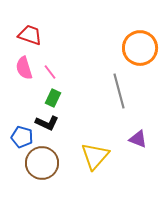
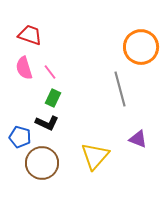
orange circle: moved 1 px right, 1 px up
gray line: moved 1 px right, 2 px up
blue pentagon: moved 2 px left
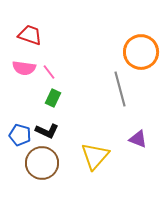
orange circle: moved 5 px down
pink semicircle: rotated 65 degrees counterclockwise
pink line: moved 1 px left
black L-shape: moved 8 px down
blue pentagon: moved 2 px up
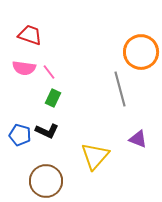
brown circle: moved 4 px right, 18 px down
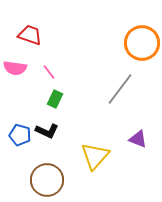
orange circle: moved 1 px right, 9 px up
pink semicircle: moved 9 px left
gray line: rotated 52 degrees clockwise
green rectangle: moved 2 px right, 1 px down
brown circle: moved 1 px right, 1 px up
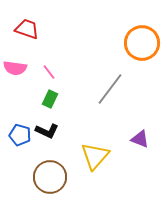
red trapezoid: moved 3 px left, 6 px up
gray line: moved 10 px left
green rectangle: moved 5 px left
purple triangle: moved 2 px right
brown circle: moved 3 px right, 3 px up
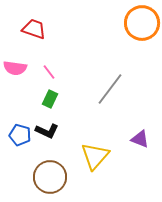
red trapezoid: moved 7 px right
orange circle: moved 20 px up
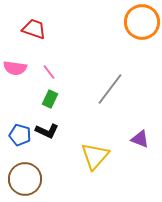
orange circle: moved 1 px up
brown circle: moved 25 px left, 2 px down
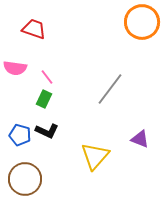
pink line: moved 2 px left, 5 px down
green rectangle: moved 6 px left
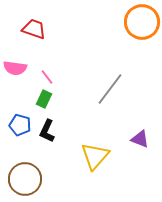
black L-shape: rotated 90 degrees clockwise
blue pentagon: moved 10 px up
